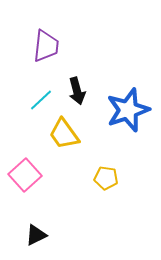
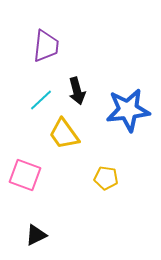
blue star: rotated 12 degrees clockwise
pink square: rotated 28 degrees counterclockwise
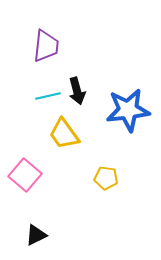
cyan line: moved 7 px right, 4 px up; rotated 30 degrees clockwise
pink square: rotated 20 degrees clockwise
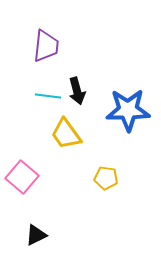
cyan line: rotated 20 degrees clockwise
blue star: rotated 6 degrees clockwise
yellow trapezoid: moved 2 px right
pink square: moved 3 px left, 2 px down
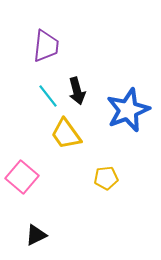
cyan line: rotated 45 degrees clockwise
blue star: rotated 21 degrees counterclockwise
yellow pentagon: rotated 15 degrees counterclockwise
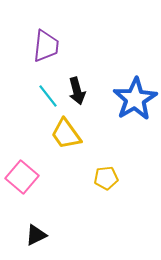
blue star: moved 7 px right, 11 px up; rotated 9 degrees counterclockwise
